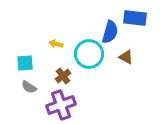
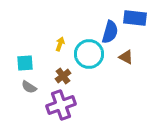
yellow arrow: moved 4 px right; rotated 96 degrees clockwise
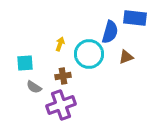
brown triangle: rotated 49 degrees counterclockwise
brown cross: rotated 28 degrees clockwise
gray semicircle: moved 5 px right
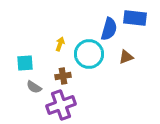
blue semicircle: moved 1 px left, 3 px up
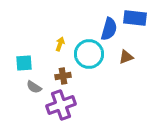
cyan square: moved 1 px left
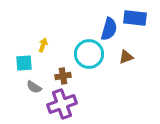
yellow arrow: moved 17 px left, 1 px down
purple cross: moved 1 px right, 1 px up
